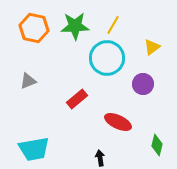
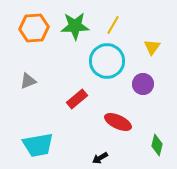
orange hexagon: rotated 16 degrees counterclockwise
yellow triangle: rotated 18 degrees counterclockwise
cyan circle: moved 3 px down
cyan trapezoid: moved 4 px right, 4 px up
black arrow: rotated 112 degrees counterclockwise
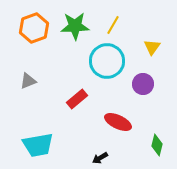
orange hexagon: rotated 16 degrees counterclockwise
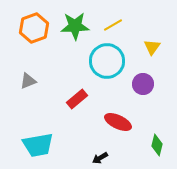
yellow line: rotated 30 degrees clockwise
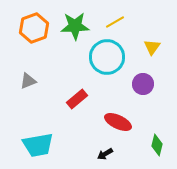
yellow line: moved 2 px right, 3 px up
cyan circle: moved 4 px up
black arrow: moved 5 px right, 4 px up
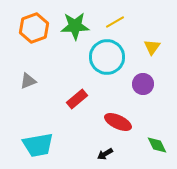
green diamond: rotated 40 degrees counterclockwise
